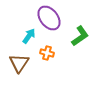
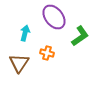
purple ellipse: moved 5 px right, 1 px up
cyan arrow: moved 4 px left, 3 px up; rotated 21 degrees counterclockwise
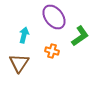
cyan arrow: moved 1 px left, 2 px down
orange cross: moved 5 px right, 2 px up
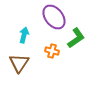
green L-shape: moved 4 px left, 2 px down
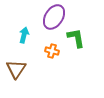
purple ellipse: rotated 70 degrees clockwise
green L-shape: rotated 65 degrees counterclockwise
brown triangle: moved 3 px left, 6 px down
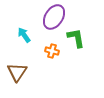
cyan arrow: rotated 49 degrees counterclockwise
brown triangle: moved 1 px right, 3 px down
